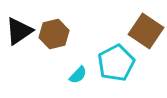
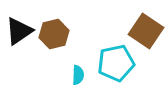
cyan pentagon: rotated 15 degrees clockwise
cyan semicircle: rotated 42 degrees counterclockwise
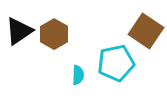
brown hexagon: rotated 16 degrees counterclockwise
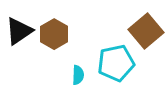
brown square: rotated 16 degrees clockwise
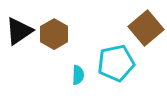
brown square: moved 3 px up
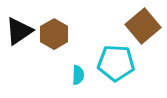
brown square: moved 3 px left, 2 px up
cyan pentagon: rotated 15 degrees clockwise
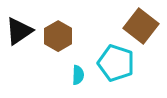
brown square: moved 2 px left; rotated 12 degrees counterclockwise
brown hexagon: moved 4 px right, 2 px down
cyan pentagon: rotated 15 degrees clockwise
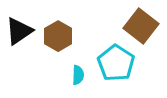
cyan pentagon: rotated 15 degrees clockwise
